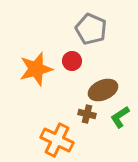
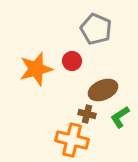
gray pentagon: moved 5 px right
orange cross: moved 15 px right; rotated 12 degrees counterclockwise
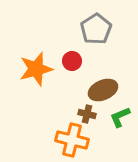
gray pentagon: rotated 16 degrees clockwise
green L-shape: rotated 10 degrees clockwise
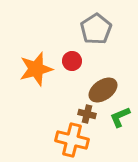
brown ellipse: rotated 12 degrees counterclockwise
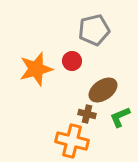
gray pentagon: moved 2 px left, 1 px down; rotated 20 degrees clockwise
orange cross: moved 1 px down
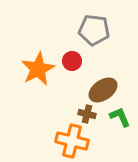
gray pentagon: rotated 20 degrees clockwise
orange star: moved 2 px right; rotated 12 degrees counterclockwise
green L-shape: rotated 90 degrees clockwise
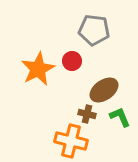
brown ellipse: moved 1 px right
orange cross: moved 1 px left
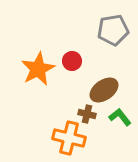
gray pentagon: moved 19 px right; rotated 16 degrees counterclockwise
green L-shape: rotated 15 degrees counterclockwise
orange cross: moved 2 px left, 3 px up
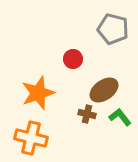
gray pentagon: moved 1 px up; rotated 24 degrees clockwise
red circle: moved 1 px right, 2 px up
orange star: moved 24 px down; rotated 8 degrees clockwise
orange cross: moved 38 px left
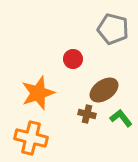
green L-shape: moved 1 px right, 1 px down
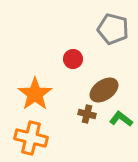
orange star: moved 3 px left, 1 px down; rotated 16 degrees counterclockwise
green L-shape: moved 1 px down; rotated 15 degrees counterclockwise
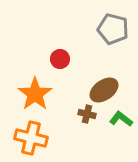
red circle: moved 13 px left
